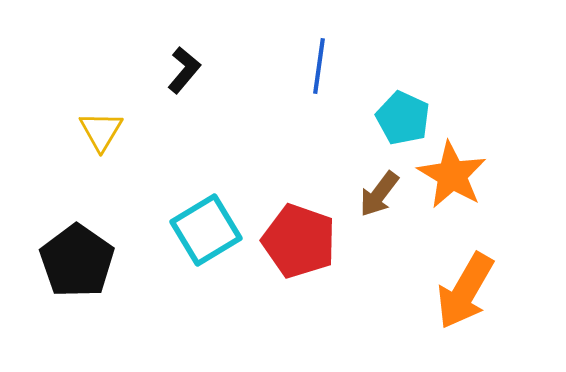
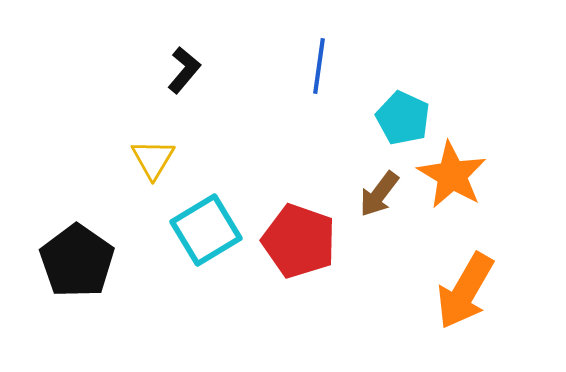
yellow triangle: moved 52 px right, 28 px down
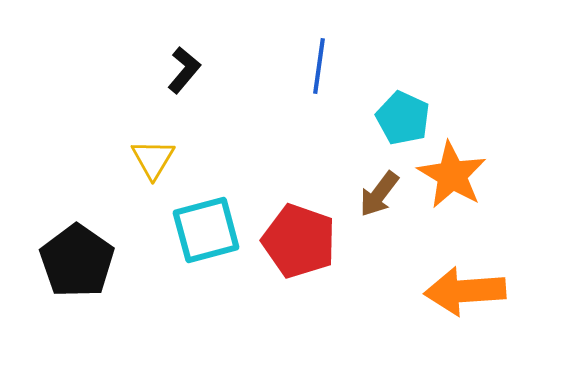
cyan square: rotated 16 degrees clockwise
orange arrow: rotated 56 degrees clockwise
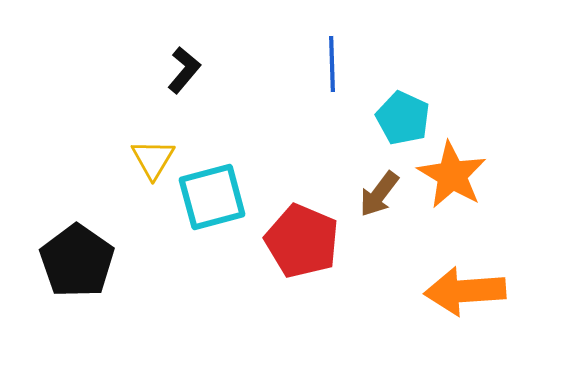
blue line: moved 13 px right, 2 px up; rotated 10 degrees counterclockwise
cyan square: moved 6 px right, 33 px up
red pentagon: moved 3 px right; rotated 4 degrees clockwise
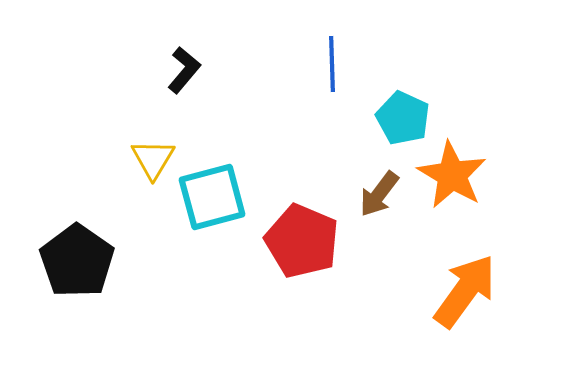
orange arrow: rotated 130 degrees clockwise
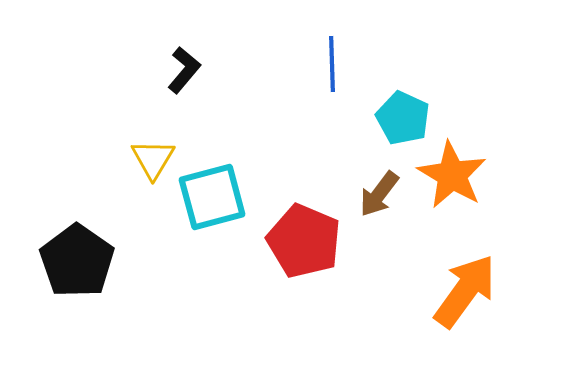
red pentagon: moved 2 px right
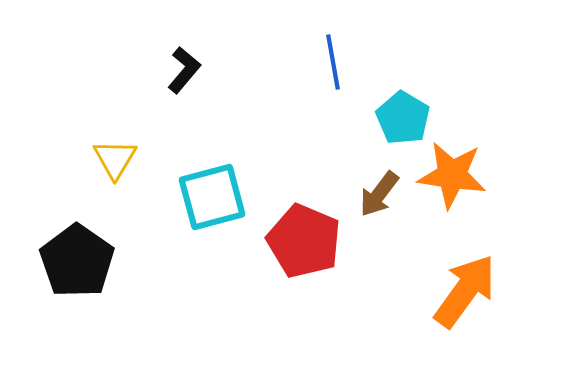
blue line: moved 1 px right, 2 px up; rotated 8 degrees counterclockwise
cyan pentagon: rotated 6 degrees clockwise
yellow triangle: moved 38 px left
orange star: rotated 22 degrees counterclockwise
